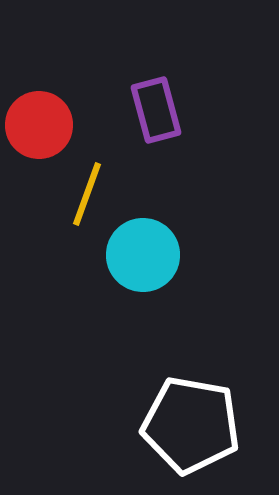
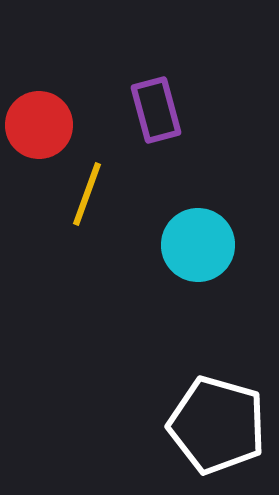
cyan circle: moved 55 px right, 10 px up
white pentagon: moved 26 px right; rotated 6 degrees clockwise
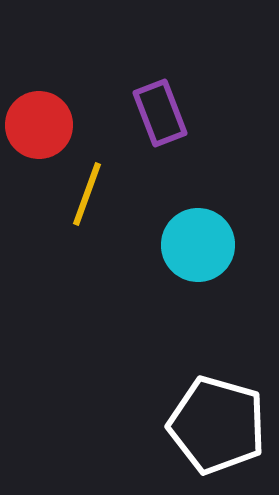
purple rectangle: moved 4 px right, 3 px down; rotated 6 degrees counterclockwise
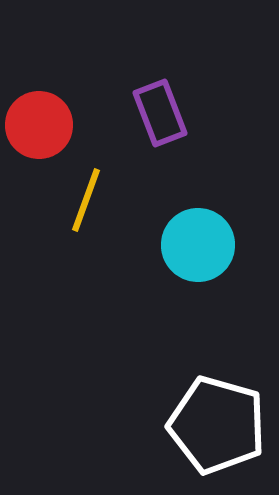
yellow line: moved 1 px left, 6 px down
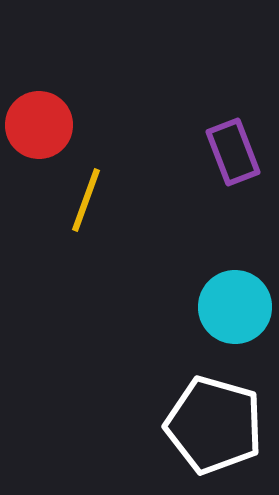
purple rectangle: moved 73 px right, 39 px down
cyan circle: moved 37 px right, 62 px down
white pentagon: moved 3 px left
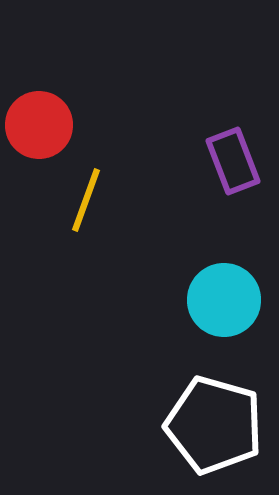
purple rectangle: moved 9 px down
cyan circle: moved 11 px left, 7 px up
